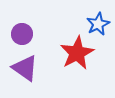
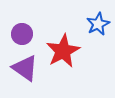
red star: moved 14 px left, 2 px up
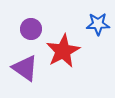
blue star: rotated 25 degrees clockwise
purple circle: moved 9 px right, 5 px up
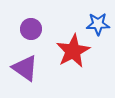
red star: moved 10 px right
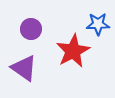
purple triangle: moved 1 px left
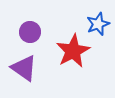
blue star: rotated 20 degrees counterclockwise
purple circle: moved 1 px left, 3 px down
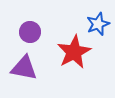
red star: moved 1 px right, 1 px down
purple triangle: rotated 24 degrees counterclockwise
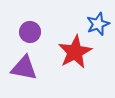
red star: moved 1 px right
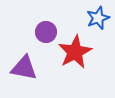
blue star: moved 6 px up
purple circle: moved 16 px right
